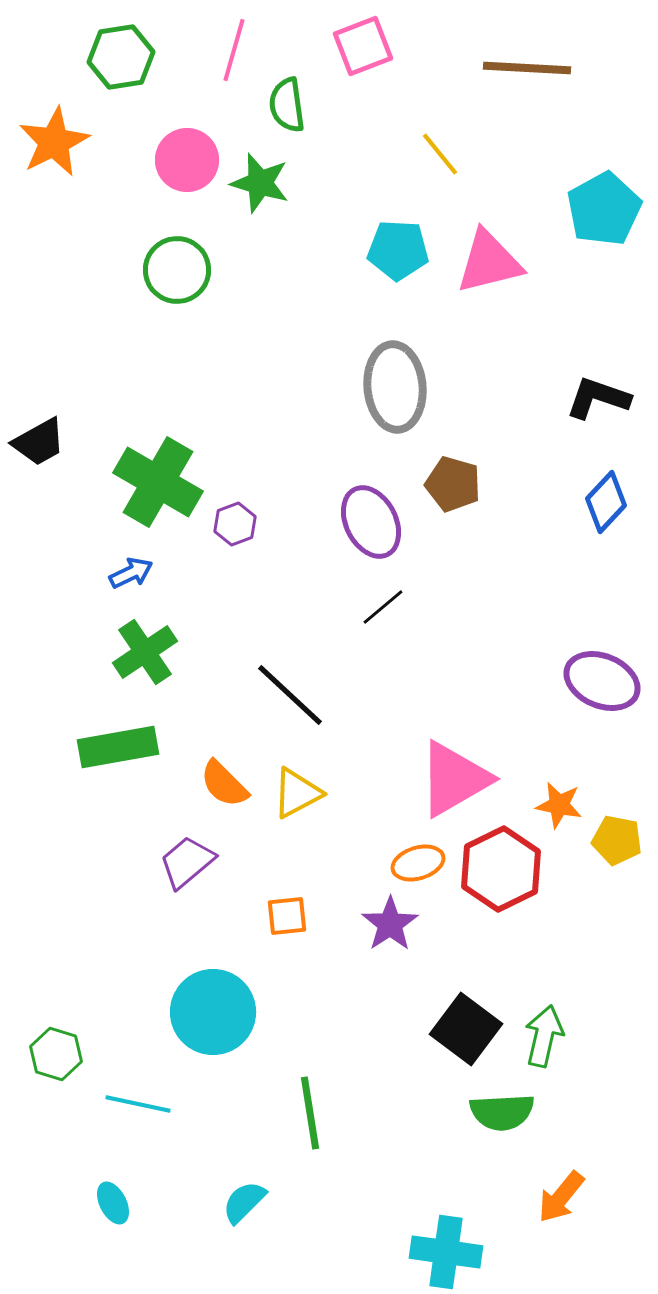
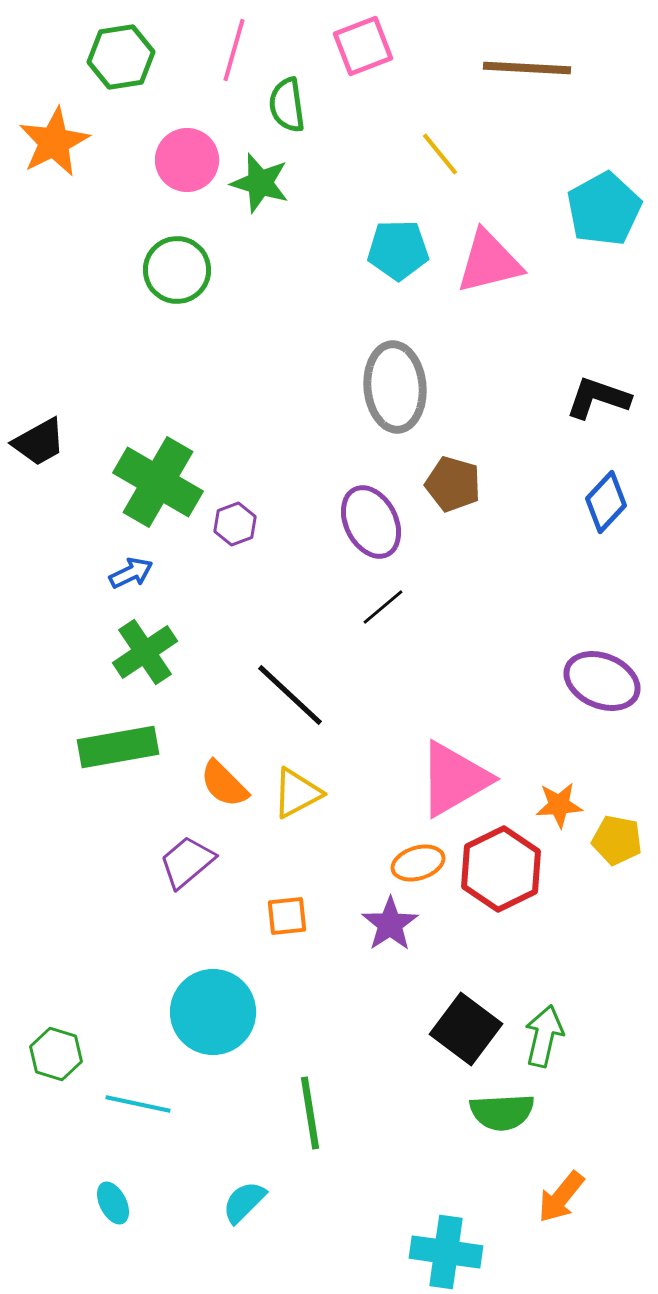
cyan pentagon at (398, 250): rotated 4 degrees counterclockwise
orange star at (559, 805): rotated 15 degrees counterclockwise
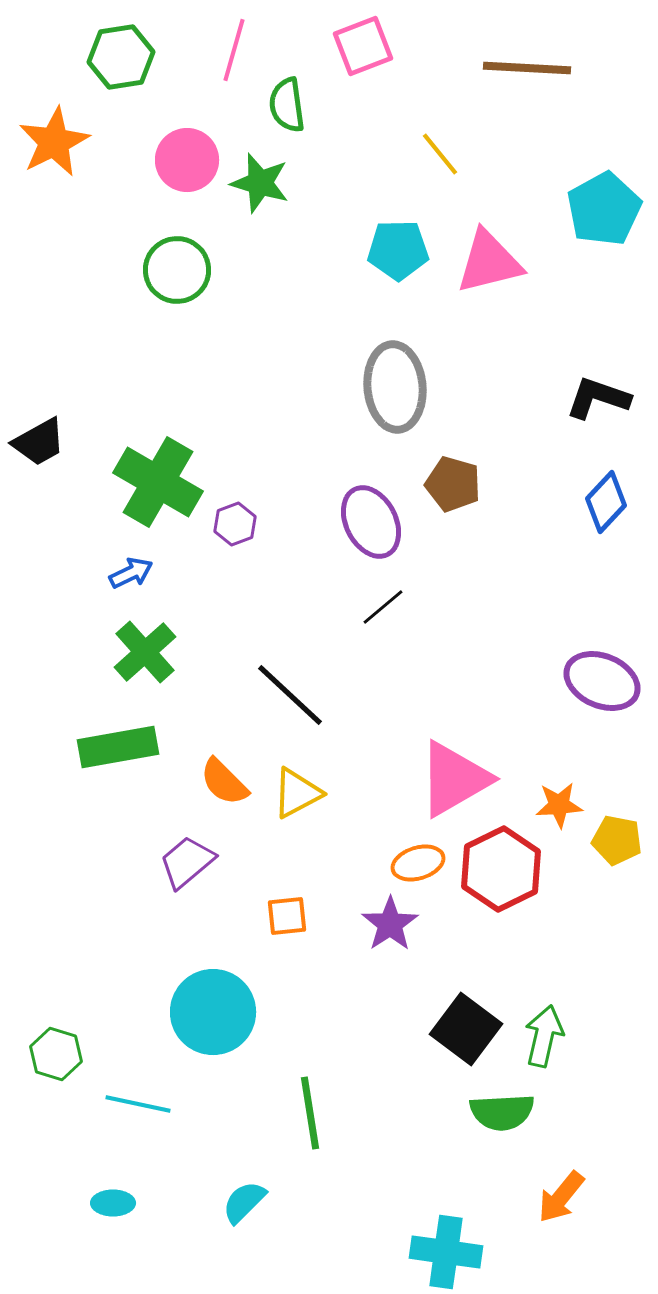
green cross at (145, 652): rotated 8 degrees counterclockwise
orange semicircle at (224, 784): moved 2 px up
cyan ellipse at (113, 1203): rotated 63 degrees counterclockwise
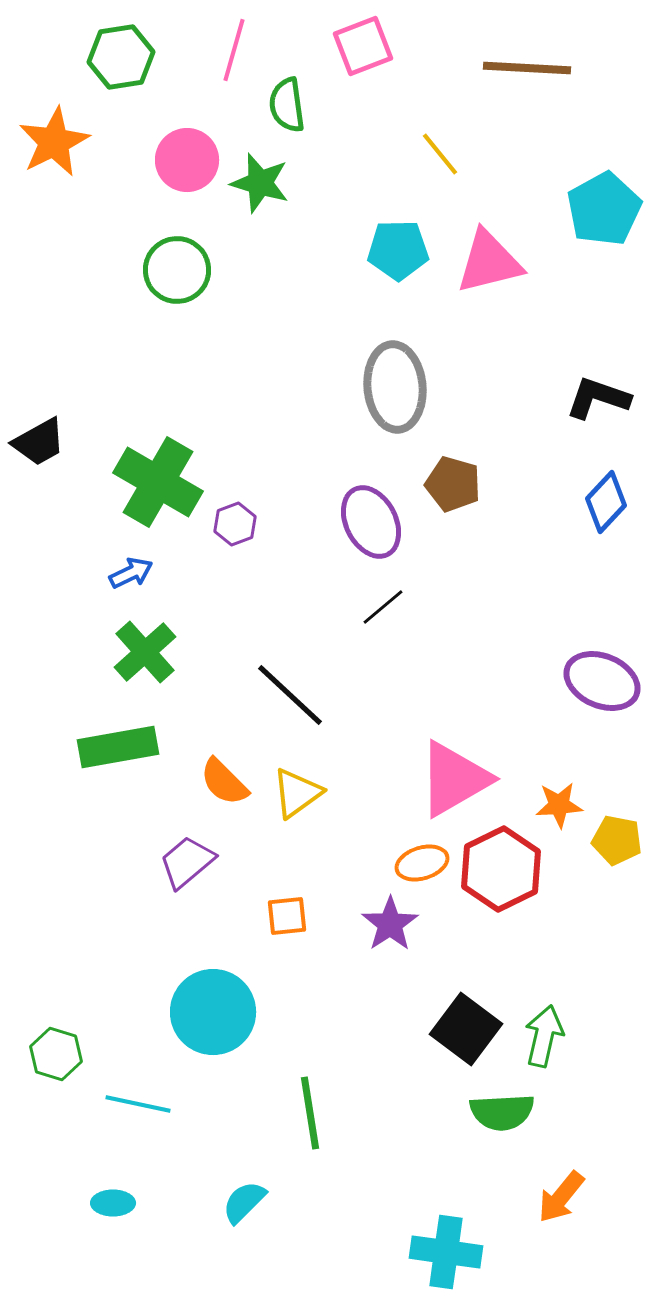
yellow triangle at (297, 793): rotated 8 degrees counterclockwise
orange ellipse at (418, 863): moved 4 px right
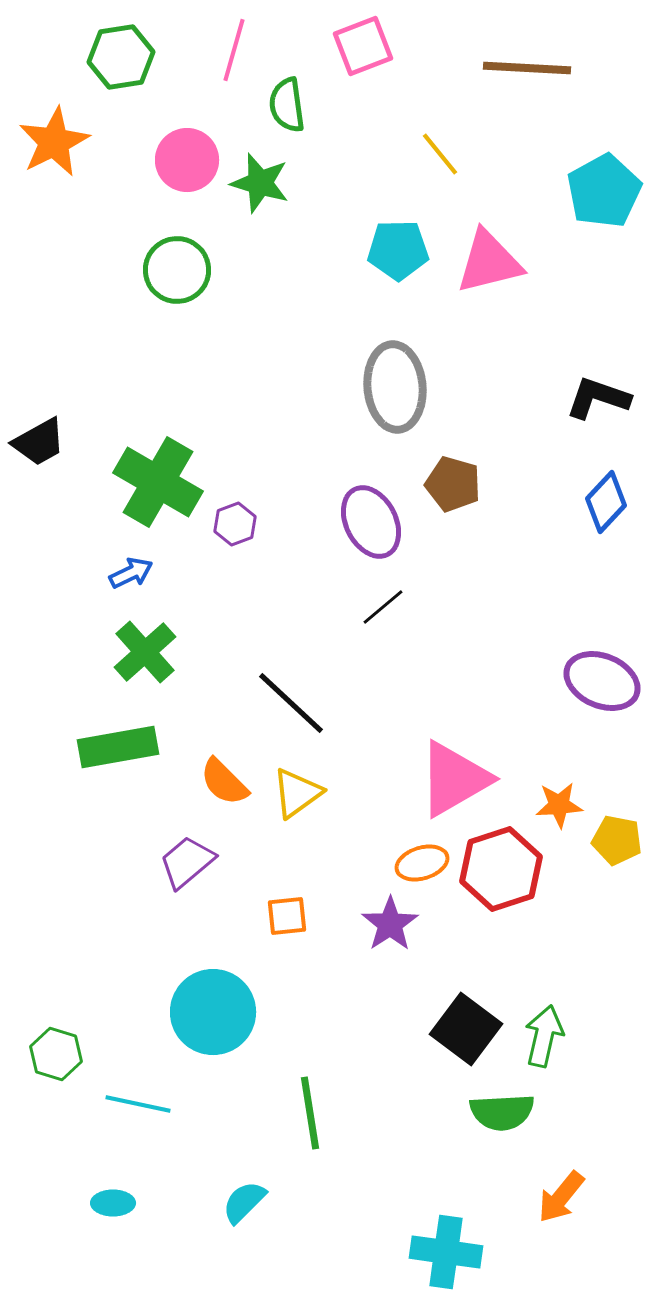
cyan pentagon at (604, 209): moved 18 px up
black line at (290, 695): moved 1 px right, 8 px down
red hexagon at (501, 869): rotated 8 degrees clockwise
